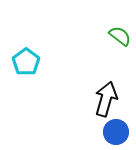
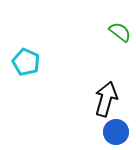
green semicircle: moved 4 px up
cyan pentagon: rotated 12 degrees counterclockwise
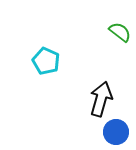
cyan pentagon: moved 20 px right, 1 px up
black arrow: moved 5 px left
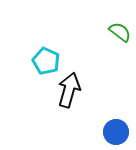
black arrow: moved 32 px left, 9 px up
